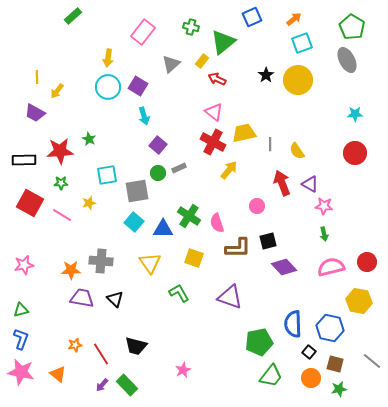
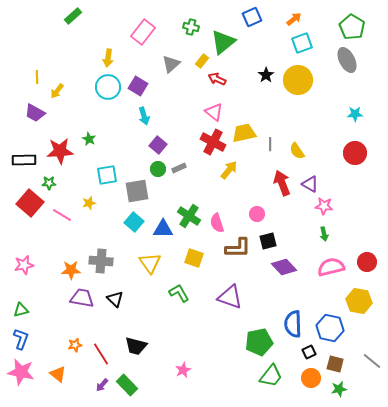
green circle at (158, 173): moved 4 px up
green star at (61, 183): moved 12 px left
red square at (30, 203): rotated 12 degrees clockwise
pink circle at (257, 206): moved 8 px down
black square at (309, 352): rotated 24 degrees clockwise
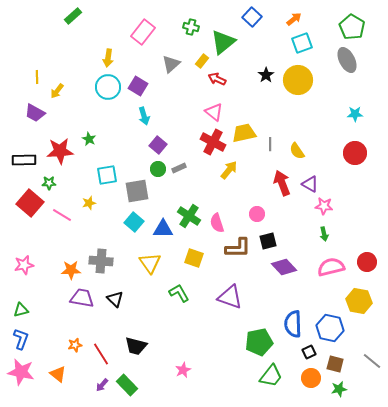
blue square at (252, 17): rotated 24 degrees counterclockwise
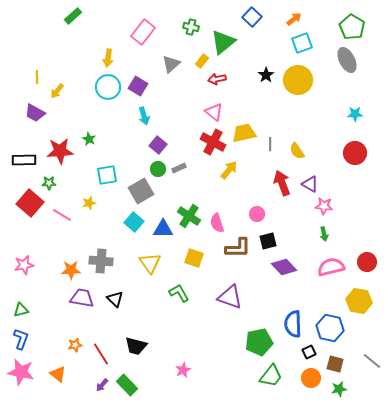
red arrow at (217, 79): rotated 36 degrees counterclockwise
gray square at (137, 191): moved 4 px right; rotated 20 degrees counterclockwise
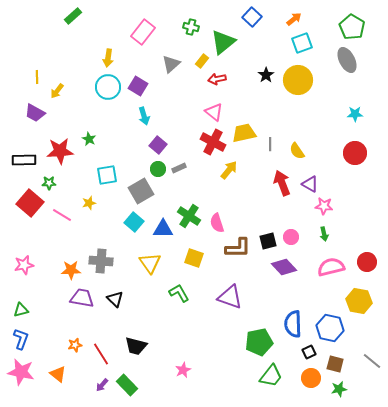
pink circle at (257, 214): moved 34 px right, 23 px down
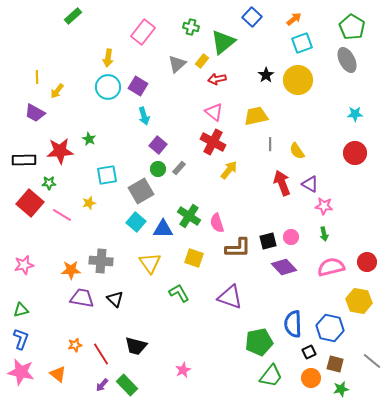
gray triangle at (171, 64): moved 6 px right
yellow trapezoid at (244, 133): moved 12 px right, 17 px up
gray rectangle at (179, 168): rotated 24 degrees counterclockwise
cyan square at (134, 222): moved 2 px right
green star at (339, 389): moved 2 px right
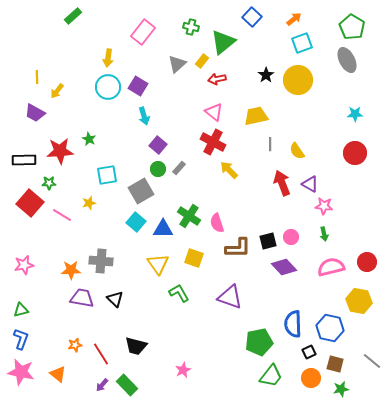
yellow arrow at (229, 170): rotated 84 degrees counterclockwise
yellow triangle at (150, 263): moved 8 px right, 1 px down
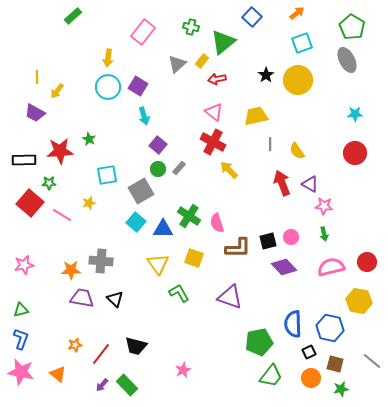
orange arrow at (294, 19): moved 3 px right, 6 px up
red line at (101, 354): rotated 70 degrees clockwise
